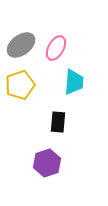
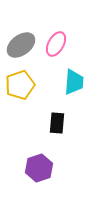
pink ellipse: moved 4 px up
black rectangle: moved 1 px left, 1 px down
purple hexagon: moved 8 px left, 5 px down
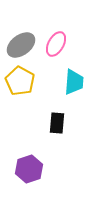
yellow pentagon: moved 4 px up; rotated 24 degrees counterclockwise
purple hexagon: moved 10 px left, 1 px down
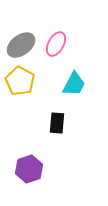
cyan trapezoid: moved 2 px down; rotated 24 degrees clockwise
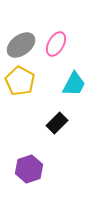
black rectangle: rotated 40 degrees clockwise
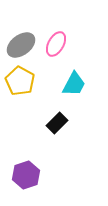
purple hexagon: moved 3 px left, 6 px down
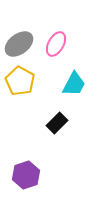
gray ellipse: moved 2 px left, 1 px up
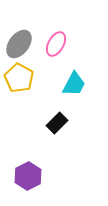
gray ellipse: rotated 16 degrees counterclockwise
yellow pentagon: moved 1 px left, 3 px up
purple hexagon: moved 2 px right, 1 px down; rotated 8 degrees counterclockwise
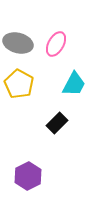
gray ellipse: moved 1 px left, 1 px up; rotated 68 degrees clockwise
yellow pentagon: moved 6 px down
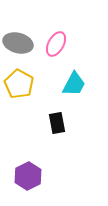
black rectangle: rotated 55 degrees counterclockwise
